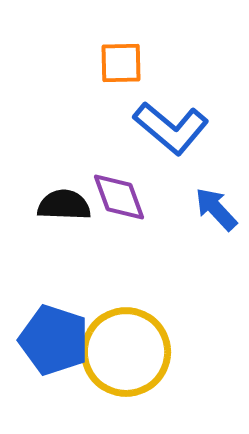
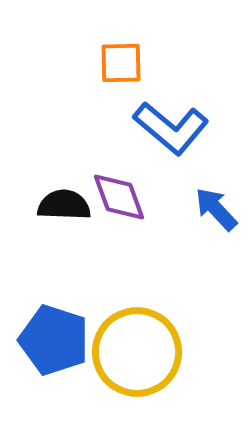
yellow circle: moved 11 px right
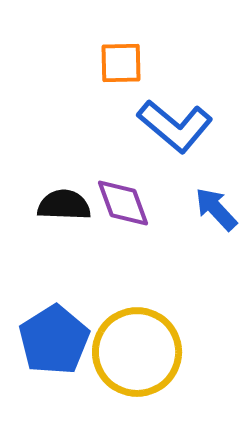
blue L-shape: moved 4 px right, 2 px up
purple diamond: moved 4 px right, 6 px down
blue pentagon: rotated 22 degrees clockwise
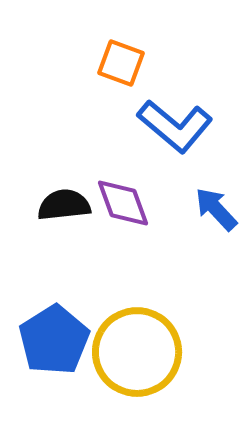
orange square: rotated 21 degrees clockwise
black semicircle: rotated 8 degrees counterclockwise
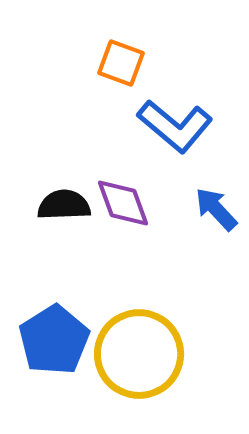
black semicircle: rotated 4 degrees clockwise
yellow circle: moved 2 px right, 2 px down
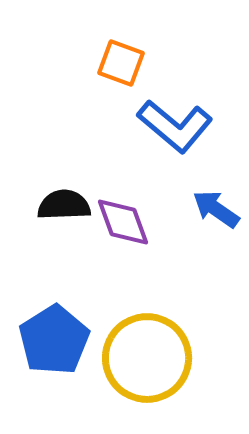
purple diamond: moved 19 px down
blue arrow: rotated 12 degrees counterclockwise
yellow circle: moved 8 px right, 4 px down
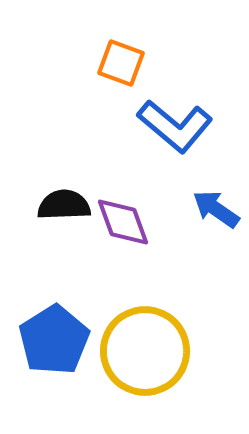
yellow circle: moved 2 px left, 7 px up
